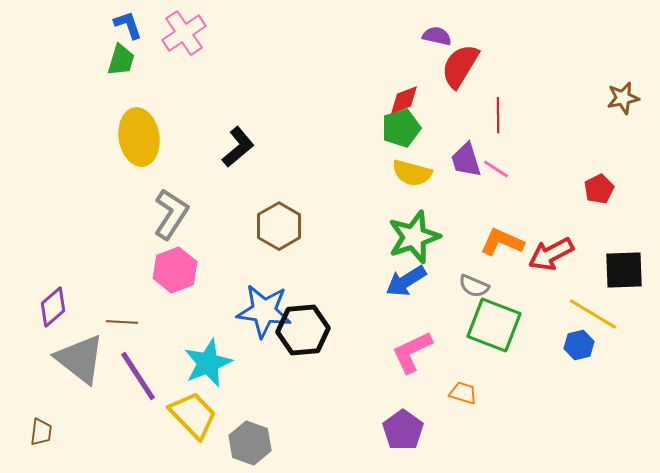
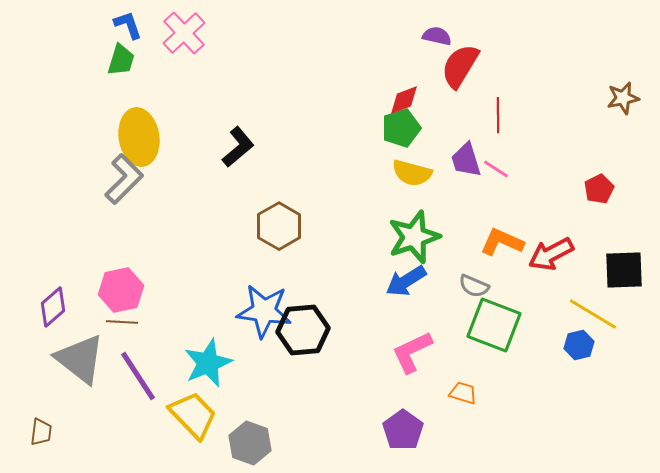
pink cross: rotated 9 degrees counterclockwise
gray L-shape: moved 47 px left, 35 px up; rotated 12 degrees clockwise
pink hexagon: moved 54 px left, 20 px down; rotated 9 degrees clockwise
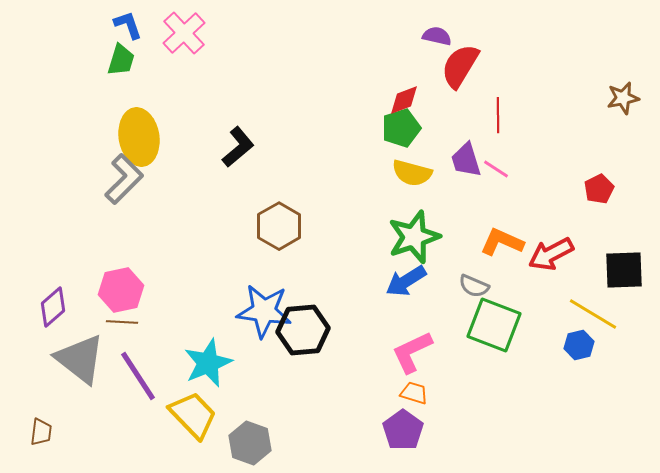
orange trapezoid: moved 49 px left
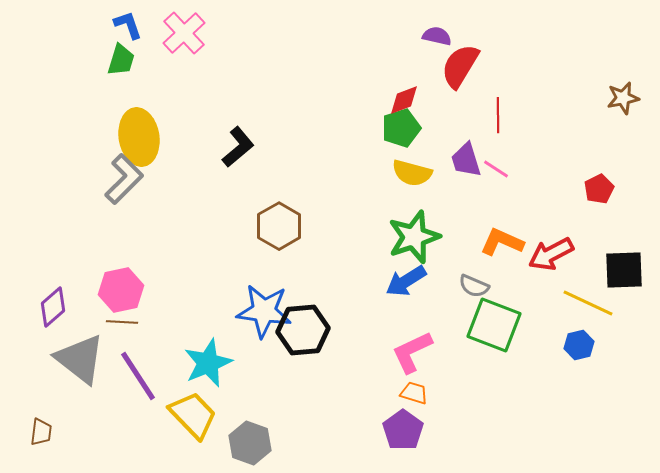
yellow line: moved 5 px left, 11 px up; rotated 6 degrees counterclockwise
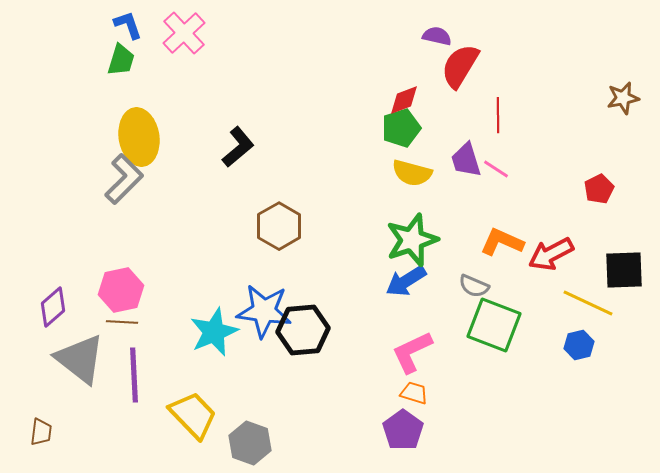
green star: moved 2 px left, 3 px down
cyan star: moved 6 px right, 31 px up
purple line: moved 4 px left, 1 px up; rotated 30 degrees clockwise
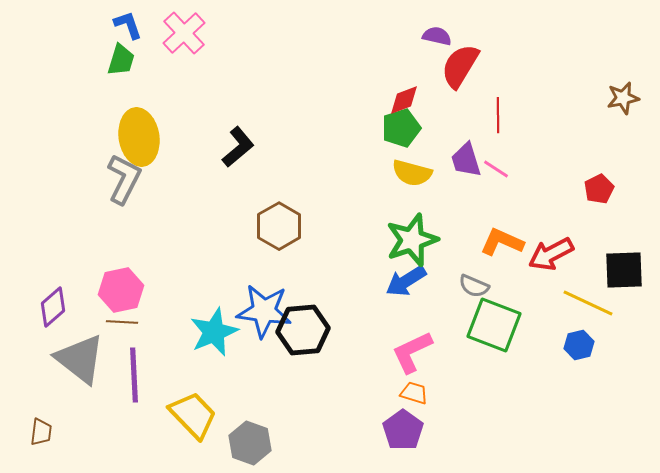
gray L-shape: rotated 18 degrees counterclockwise
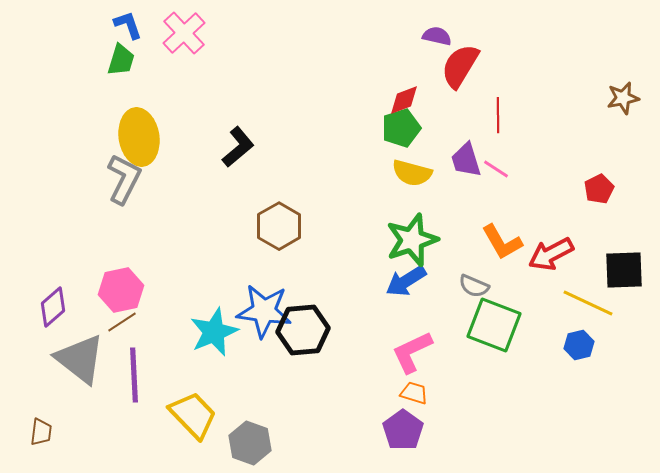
orange L-shape: rotated 144 degrees counterclockwise
brown line: rotated 36 degrees counterclockwise
